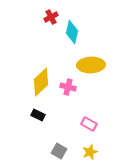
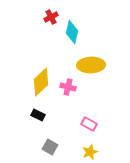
gray square: moved 9 px left, 4 px up
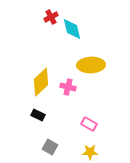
cyan diamond: moved 3 px up; rotated 25 degrees counterclockwise
yellow star: rotated 21 degrees clockwise
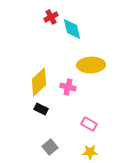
yellow diamond: moved 2 px left
black rectangle: moved 3 px right, 6 px up
gray square: rotated 21 degrees clockwise
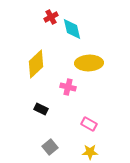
yellow ellipse: moved 2 px left, 2 px up
yellow diamond: moved 3 px left, 18 px up
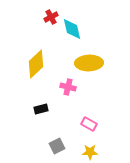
black rectangle: rotated 40 degrees counterclockwise
gray square: moved 7 px right, 1 px up; rotated 14 degrees clockwise
